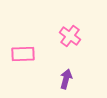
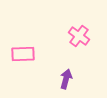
pink cross: moved 9 px right
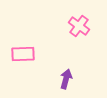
pink cross: moved 10 px up
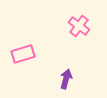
pink rectangle: rotated 15 degrees counterclockwise
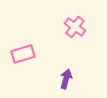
pink cross: moved 4 px left, 1 px down
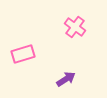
purple arrow: rotated 42 degrees clockwise
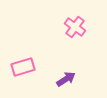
pink rectangle: moved 13 px down
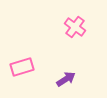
pink rectangle: moved 1 px left
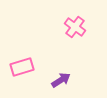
purple arrow: moved 5 px left, 1 px down
